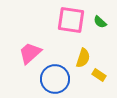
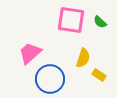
blue circle: moved 5 px left
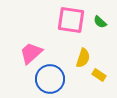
pink trapezoid: moved 1 px right
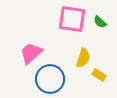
pink square: moved 1 px right, 1 px up
